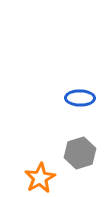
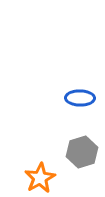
gray hexagon: moved 2 px right, 1 px up
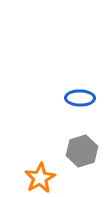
gray hexagon: moved 1 px up
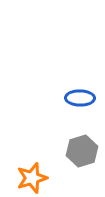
orange star: moved 8 px left; rotated 12 degrees clockwise
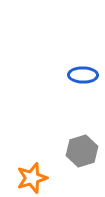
blue ellipse: moved 3 px right, 23 px up
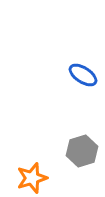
blue ellipse: rotated 32 degrees clockwise
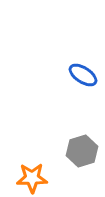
orange star: rotated 16 degrees clockwise
